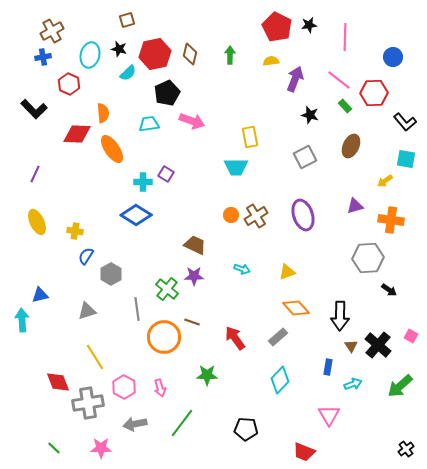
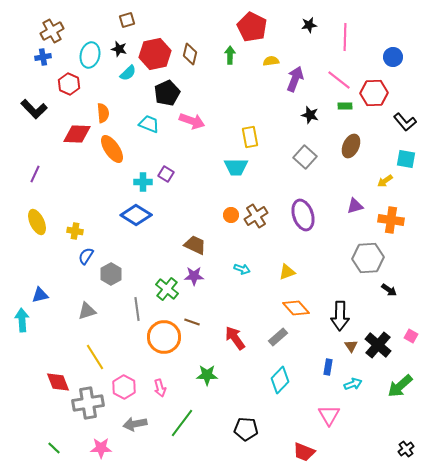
red pentagon at (277, 27): moved 25 px left
green rectangle at (345, 106): rotated 48 degrees counterclockwise
cyan trapezoid at (149, 124): rotated 30 degrees clockwise
gray square at (305, 157): rotated 20 degrees counterclockwise
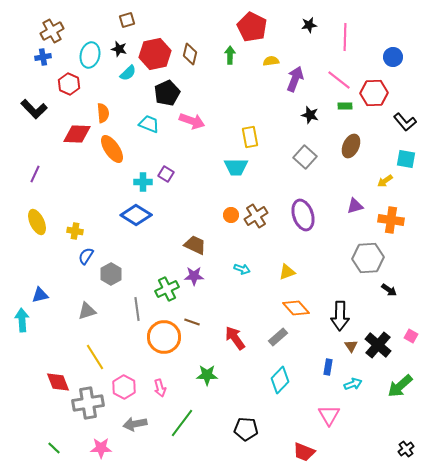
green cross at (167, 289): rotated 25 degrees clockwise
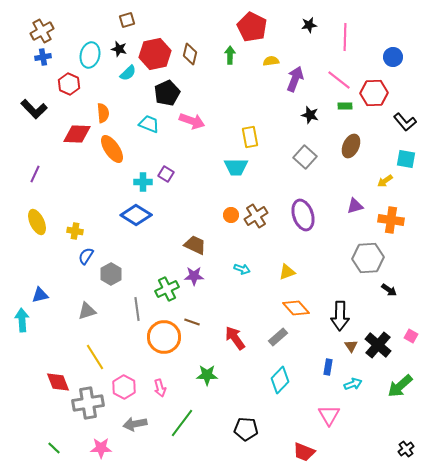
brown cross at (52, 31): moved 10 px left
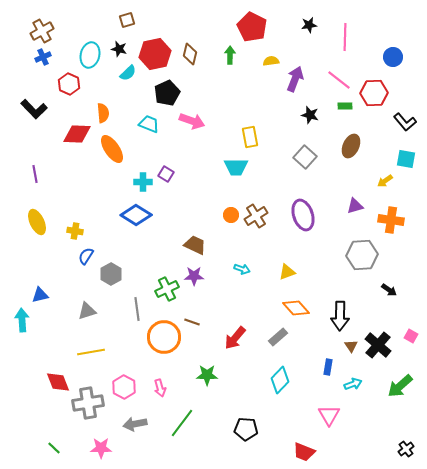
blue cross at (43, 57): rotated 14 degrees counterclockwise
purple line at (35, 174): rotated 36 degrees counterclockwise
gray hexagon at (368, 258): moved 6 px left, 3 px up
red arrow at (235, 338): rotated 105 degrees counterclockwise
yellow line at (95, 357): moved 4 px left, 5 px up; rotated 68 degrees counterclockwise
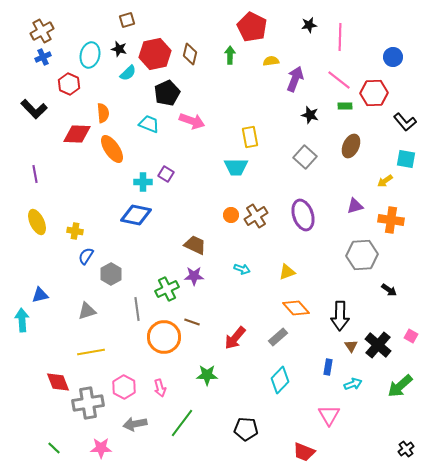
pink line at (345, 37): moved 5 px left
blue diamond at (136, 215): rotated 20 degrees counterclockwise
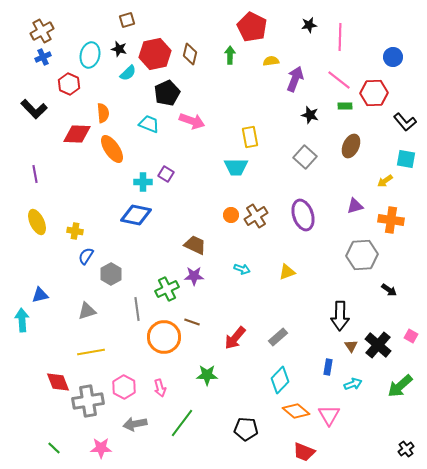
orange diamond at (296, 308): moved 103 px down; rotated 8 degrees counterclockwise
gray cross at (88, 403): moved 2 px up
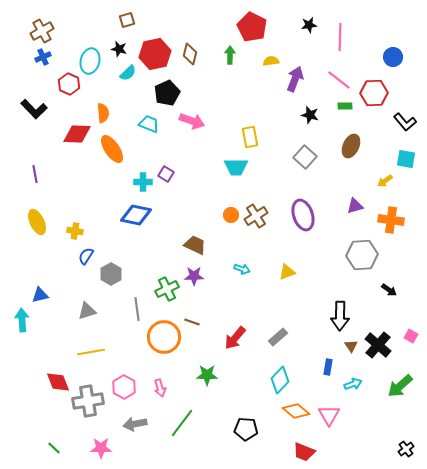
cyan ellipse at (90, 55): moved 6 px down
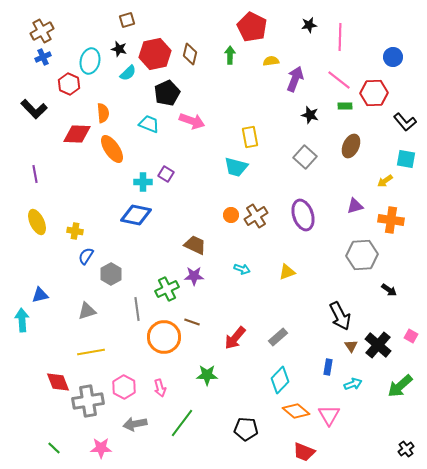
cyan trapezoid at (236, 167): rotated 15 degrees clockwise
black arrow at (340, 316): rotated 28 degrees counterclockwise
